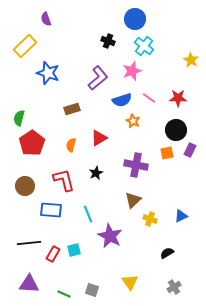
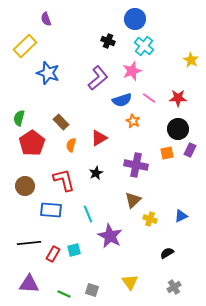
brown rectangle: moved 11 px left, 13 px down; rotated 63 degrees clockwise
black circle: moved 2 px right, 1 px up
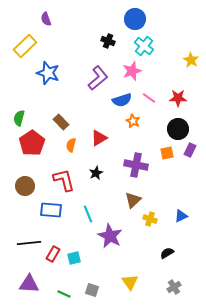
cyan square: moved 8 px down
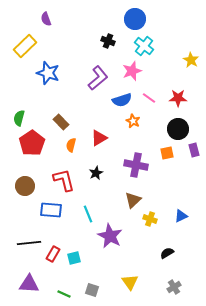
purple rectangle: moved 4 px right; rotated 40 degrees counterclockwise
